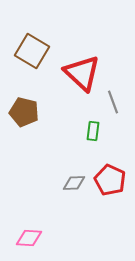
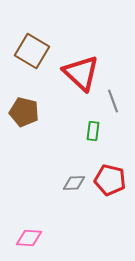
red triangle: moved 1 px left
gray line: moved 1 px up
red pentagon: rotated 12 degrees counterclockwise
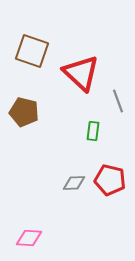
brown square: rotated 12 degrees counterclockwise
gray line: moved 5 px right
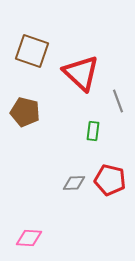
brown pentagon: moved 1 px right
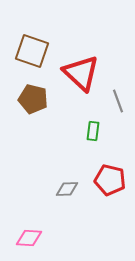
brown pentagon: moved 8 px right, 13 px up
gray diamond: moved 7 px left, 6 px down
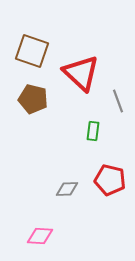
pink diamond: moved 11 px right, 2 px up
